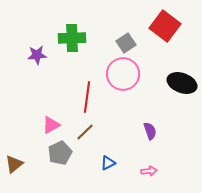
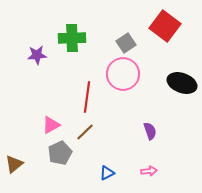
blue triangle: moved 1 px left, 10 px down
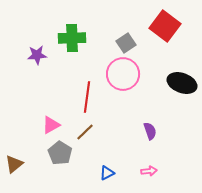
gray pentagon: rotated 15 degrees counterclockwise
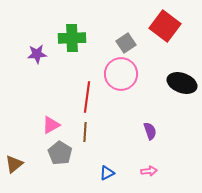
purple star: moved 1 px up
pink circle: moved 2 px left
brown line: rotated 42 degrees counterclockwise
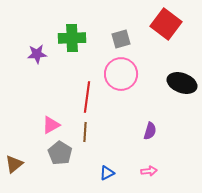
red square: moved 1 px right, 2 px up
gray square: moved 5 px left, 4 px up; rotated 18 degrees clockwise
purple semicircle: rotated 36 degrees clockwise
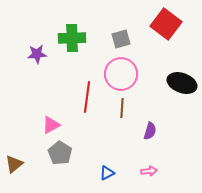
brown line: moved 37 px right, 24 px up
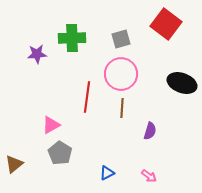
pink arrow: moved 5 px down; rotated 42 degrees clockwise
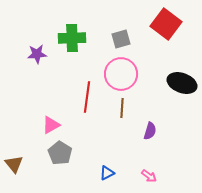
brown triangle: rotated 30 degrees counterclockwise
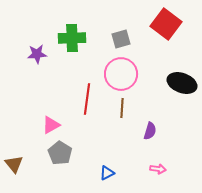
red line: moved 2 px down
pink arrow: moved 9 px right, 7 px up; rotated 28 degrees counterclockwise
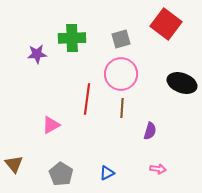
gray pentagon: moved 1 px right, 21 px down
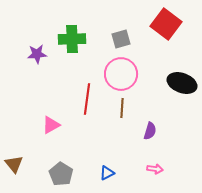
green cross: moved 1 px down
pink arrow: moved 3 px left
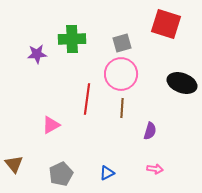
red square: rotated 20 degrees counterclockwise
gray square: moved 1 px right, 4 px down
gray pentagon: rotated 15 degrees clockwise
